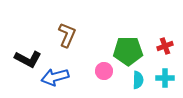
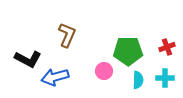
red cross: moved 2 px right, 1 px down
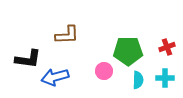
brown L-shape: rotated 65 degrees clockwise
black L-shape: rotated 20 degrees counterclockwise
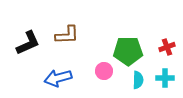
black L-shape: moved 16 px up; rotated 32 degrees counterclockwise
blue arrow: moved 3 px right, 1 px down
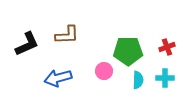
black L-shape: moved 1 px left, 1 px down
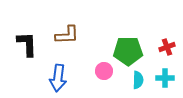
black L-shape: rotated 68 degrees counterclockwise
blue arrow: rotated 68 degrees counterclockwise
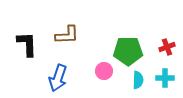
blue arrow: rotated 12 degrees clockwise
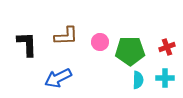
brown L-shape: moved 1 px left, 1 px down
green pentagon: moved 2 px right
pink circle: moved 4 px left, 29 px up
blue arrow: rotated 44 degrees clockwise
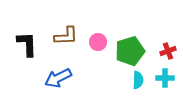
pink circle: moved 2 px left
red cross: moved 1 px right, 4 px down
green pentagon: rotated 16 degrees counterclockwise
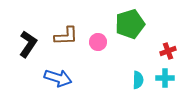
black L-shape: moved 1 px right; rotated 36 degrees clockwise
green pentagon: moved 27 px up
blue arrow: rotated 136 degrees counterclockwise
